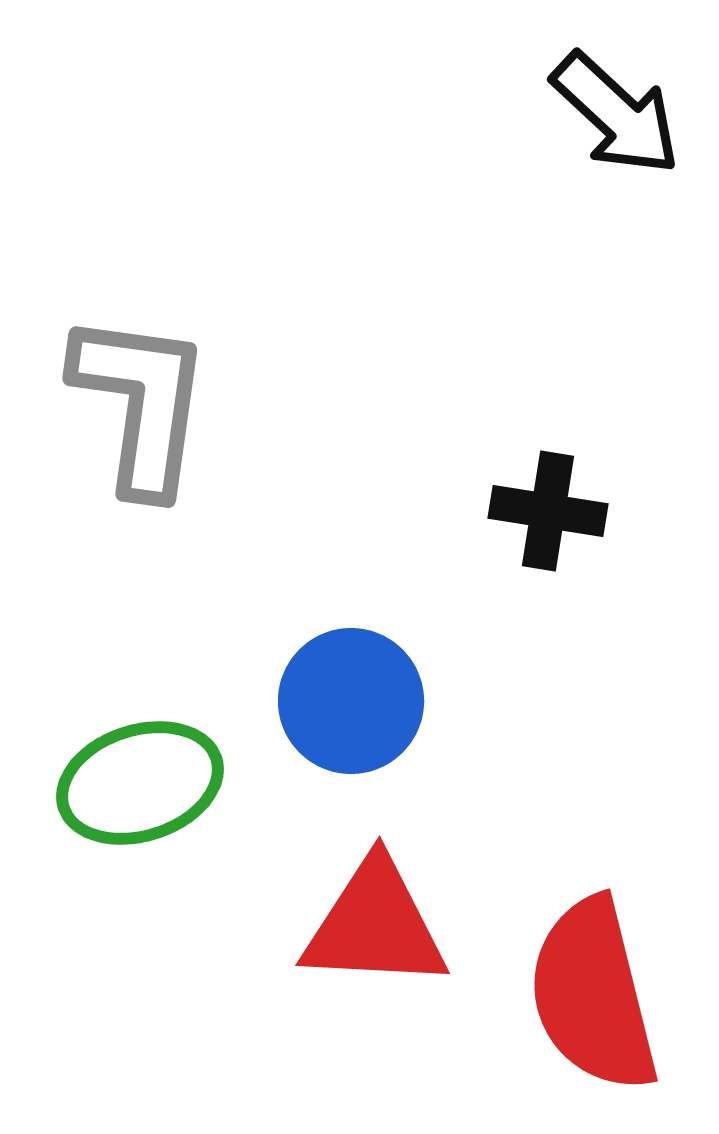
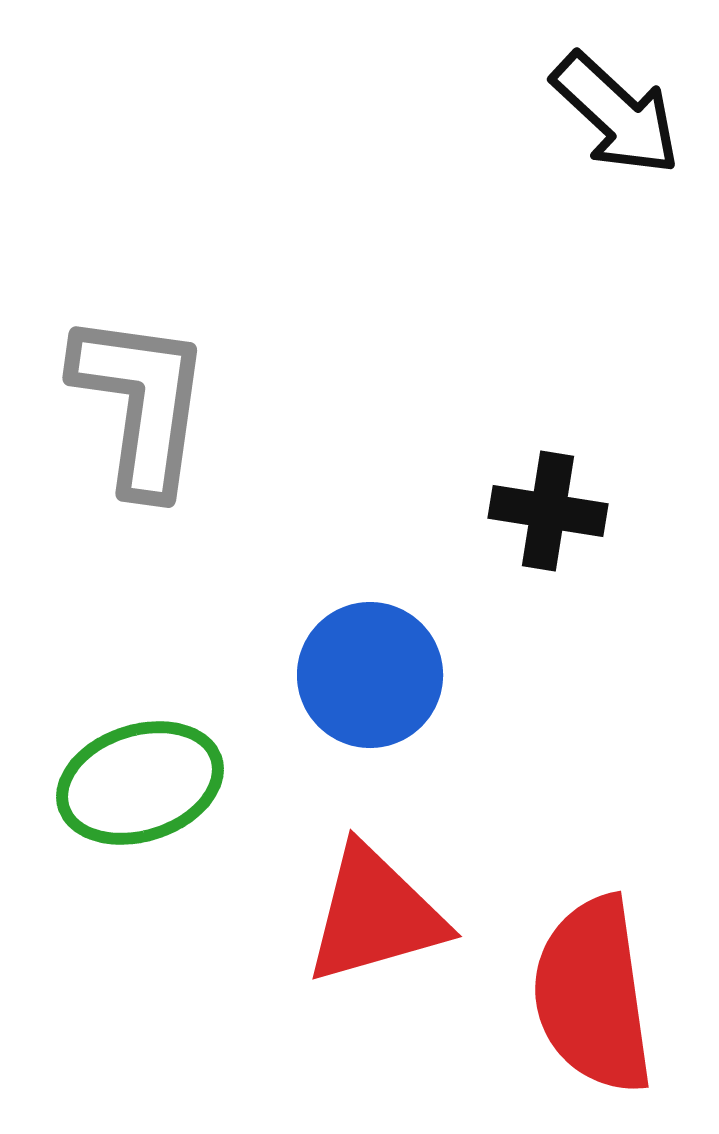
blue circle: moved 19 px right, 26 px up
red triangle: moved 10 px up; rotated 19 degrees counterclockwise
red semicircle: rotated 6 degrees clockwise
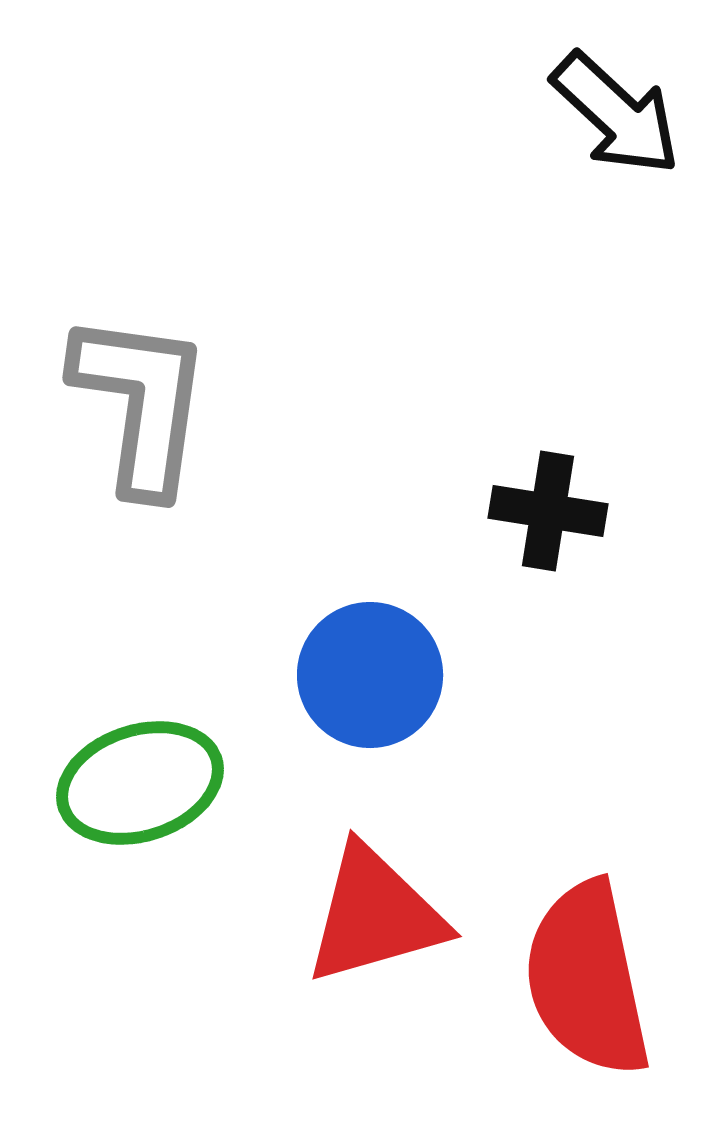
red semicircle: moved 6 px left, 16 px up; rotated 4 degrees counterclockwise
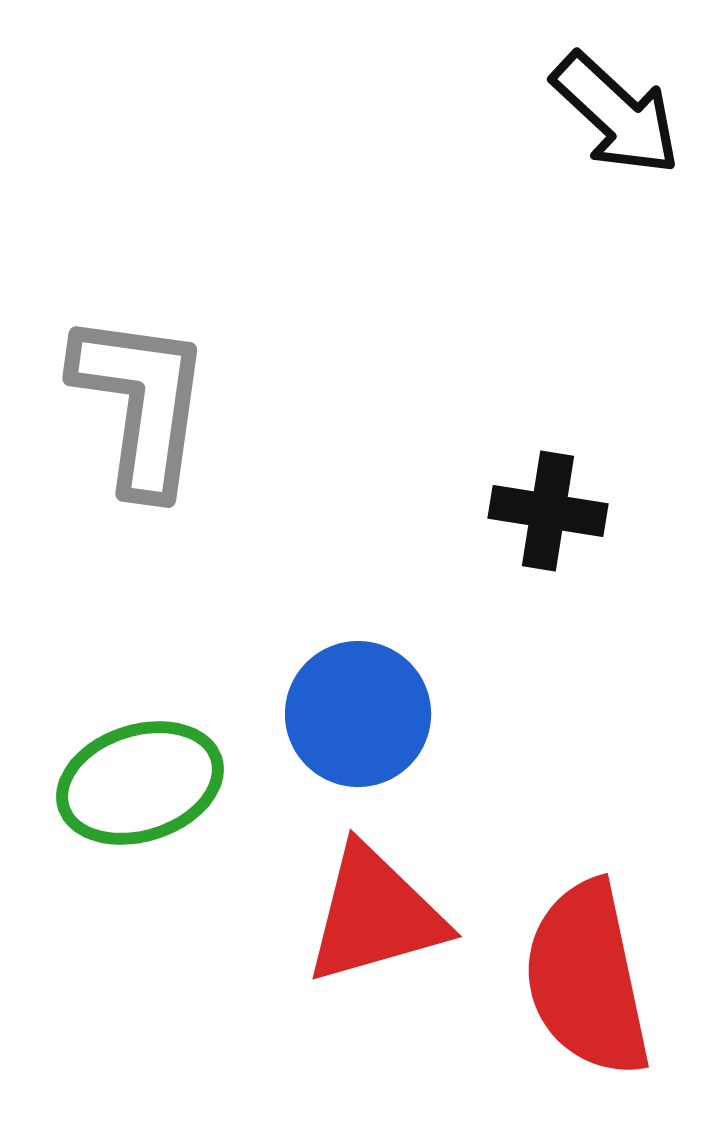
blue circle: moved 12 px left, 39 px down
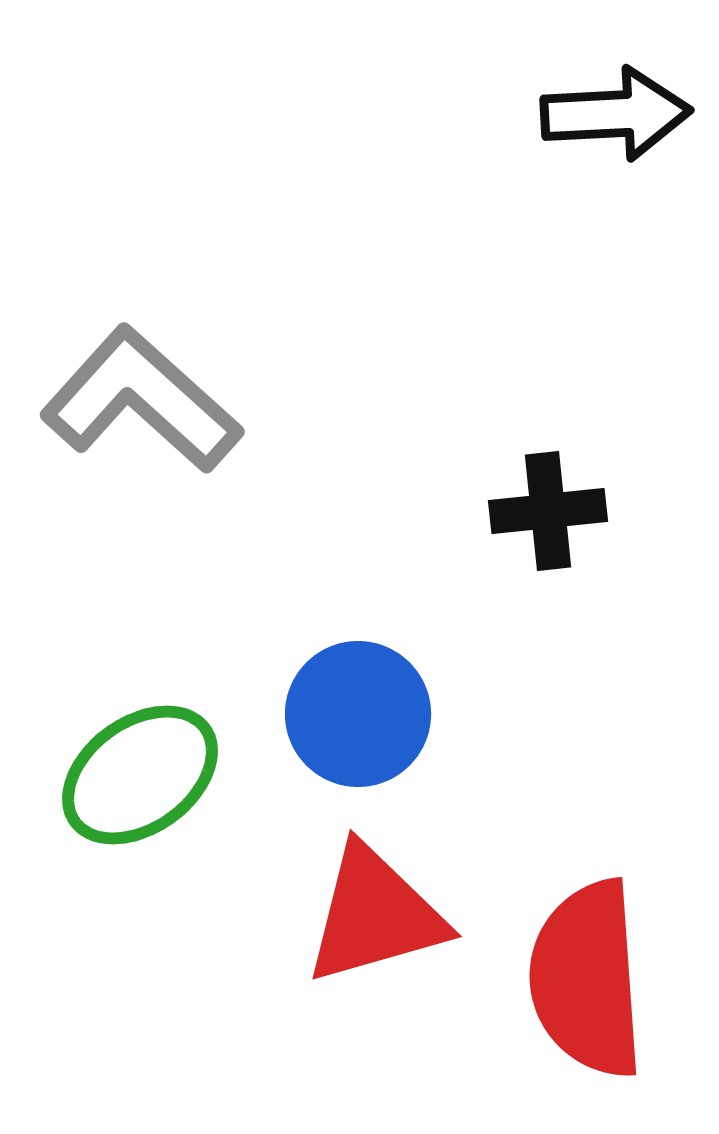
black arrow: rotated 46 degrees counterclockwise
gray L-shape: moved 3 px up; rotated 56 degrees counterclockwise
black cross: rotated 15 degrees counterclockwise
green ellipse: moved 8 px up; rotated 18 degrees counterclockwise
red semicircle: rotated 8 degrees clockwise
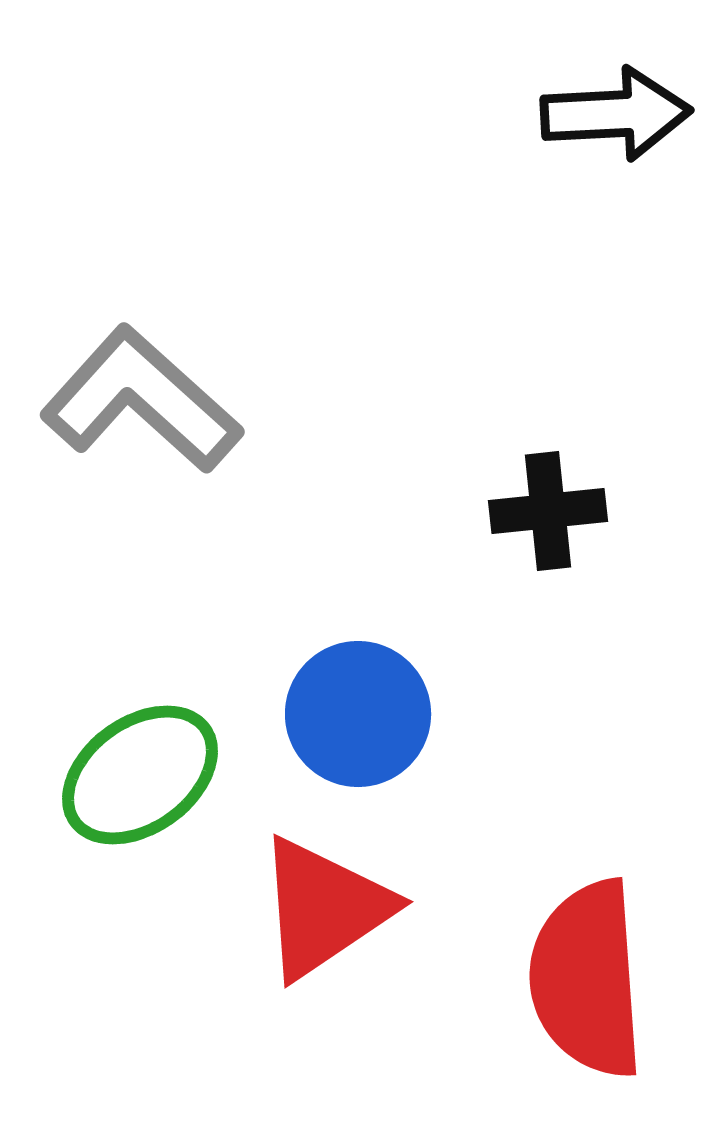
red triangle: moved 51 px left, 7 px up; rotated 18 degrees counterclockwise
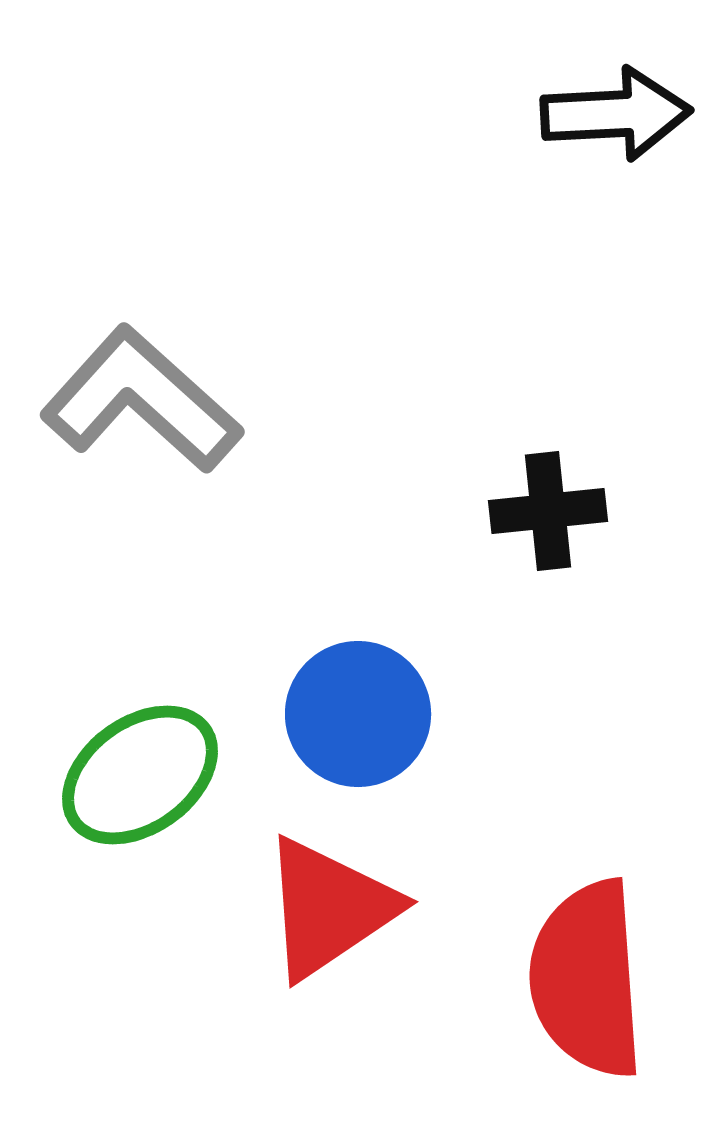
red triangle: moved 5 px right
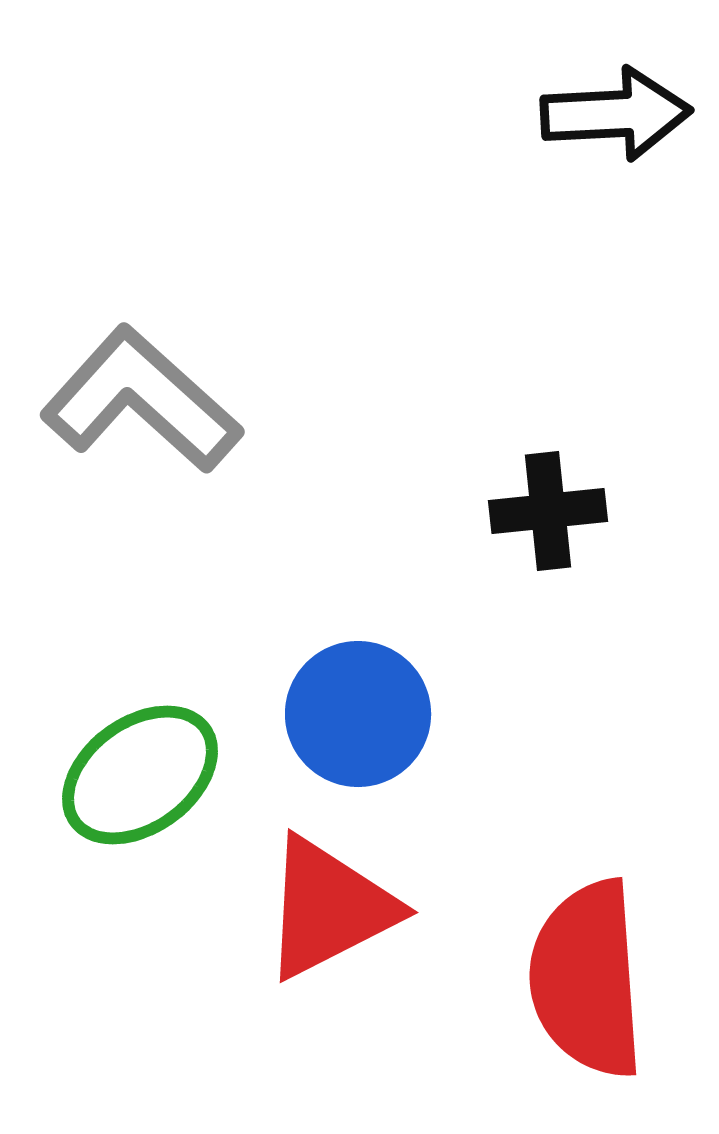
red triangle: rotated 7 degrees clockwise
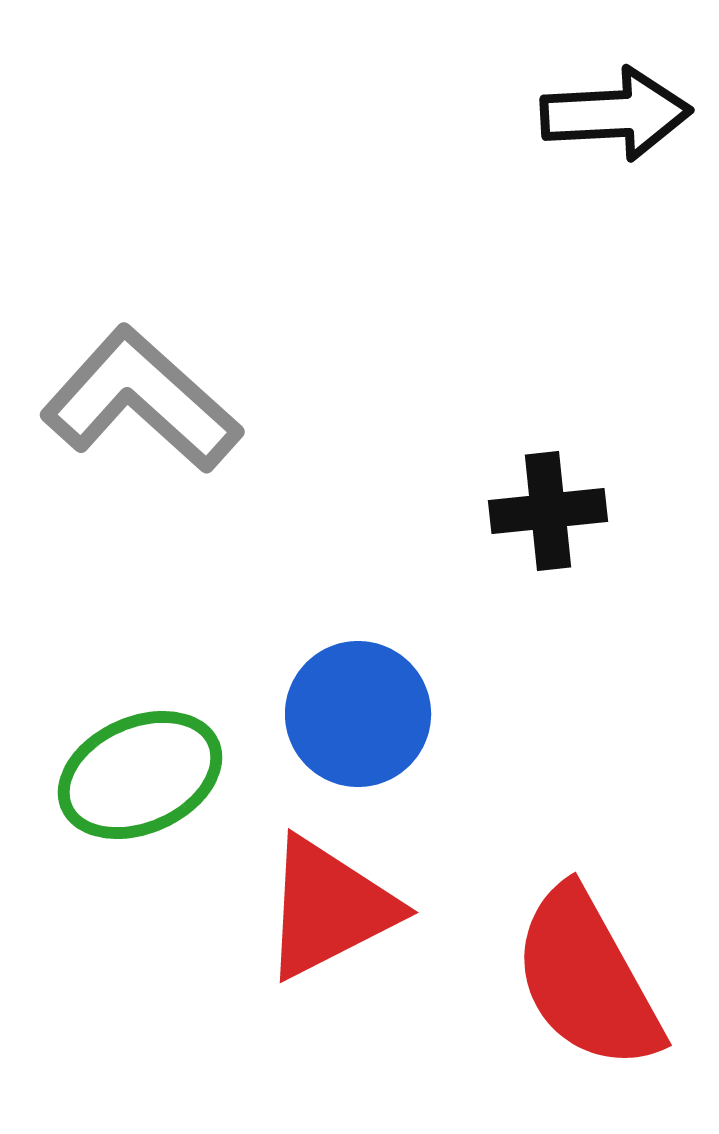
green ellipse: rotated 12 degrees clockwise
red semicircle: rotated 25 degrees counterclockwise
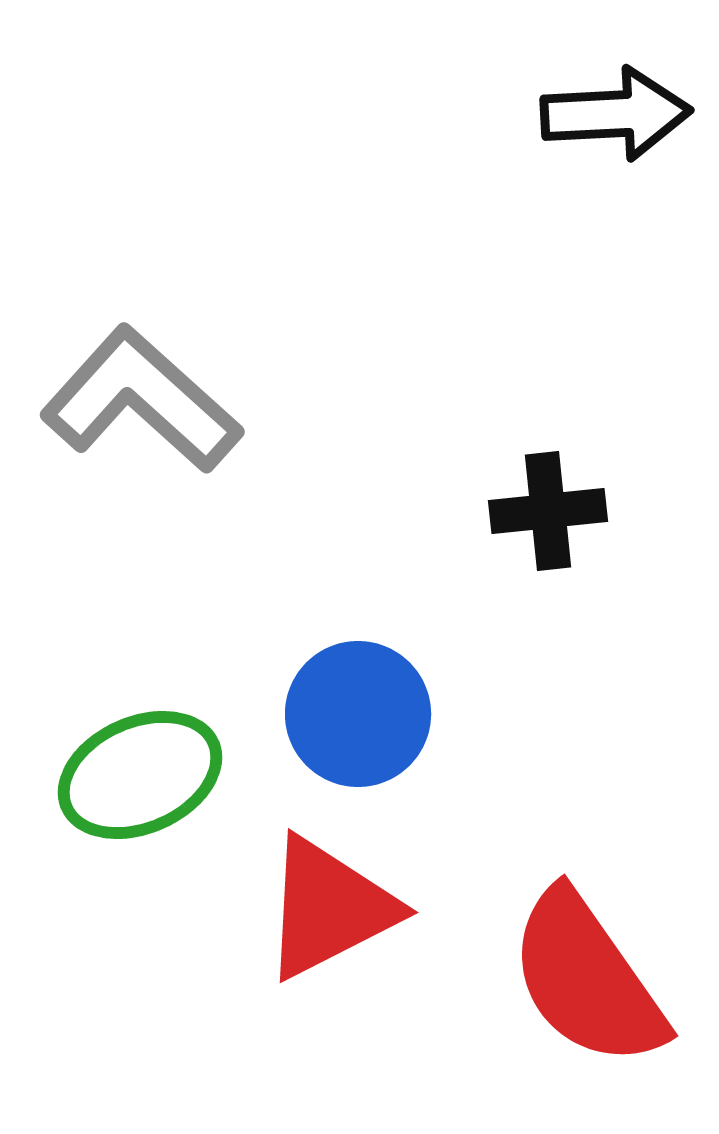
red semicircle: rotated 6 degrees counterclockwise
